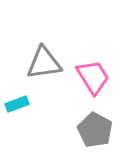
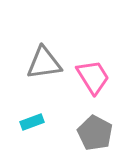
cyan rectangle: moved 15 px right, 18 px down
gray pentagon: moved 3 px down
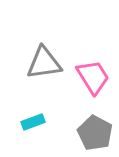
cyan rectangle: moved 1 px right
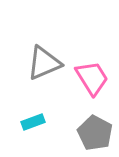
gray triangle: rotated 15 degrees counterclockwise
pink trapezoid: moved 1 px left, 1 px down
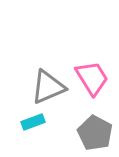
gray triangle: moved 4 px right, 24 px down
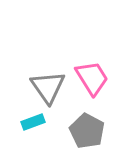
gray triangle: rotated 42 degrees counterclockwise
gray pentagon: moved 8 px left, 2 px up
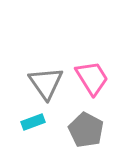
gray triangle: moved 2 px left, 4 px up
gray pentagon: moved 1 px left, 1 px up
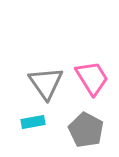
cyan rectangle: rotated 10 degrees clockwise
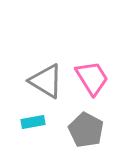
gray triangle: moved 2 px up; rotated 24 degrees counterclockwise
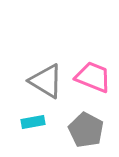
pink trapezoid: moved 1 px right, 1 px up; rotated 36 degrees counterclockwise
